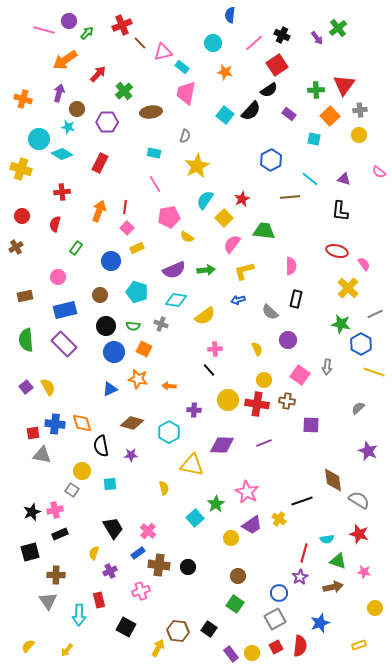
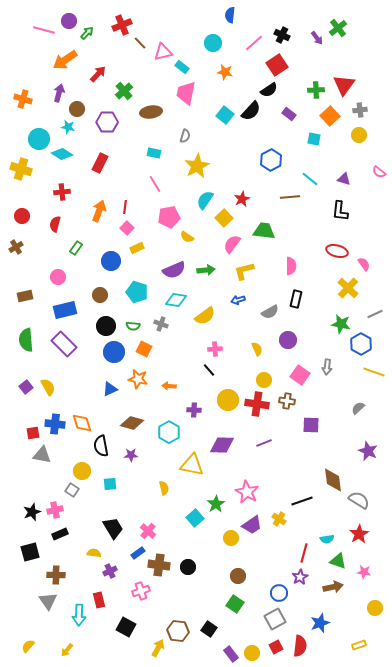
gray semicircle at (270, 312): rotated 72 degrees counterclockwise
red star at (359, 534): rotated 24 degrees clockwise
yellow semicircle at (94, 553): rotated 80 degrees clockwise
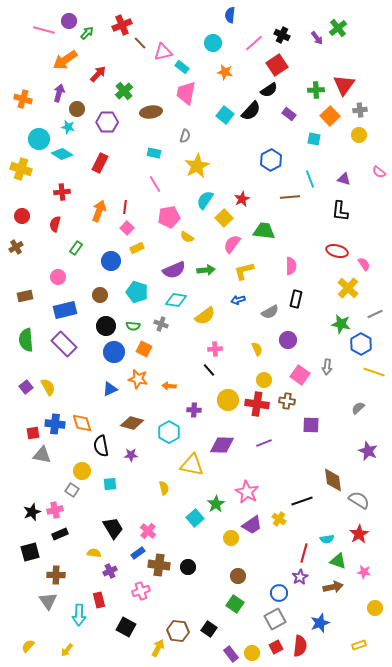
cyan line at (310, 179): rotated 30 degrees clockwise
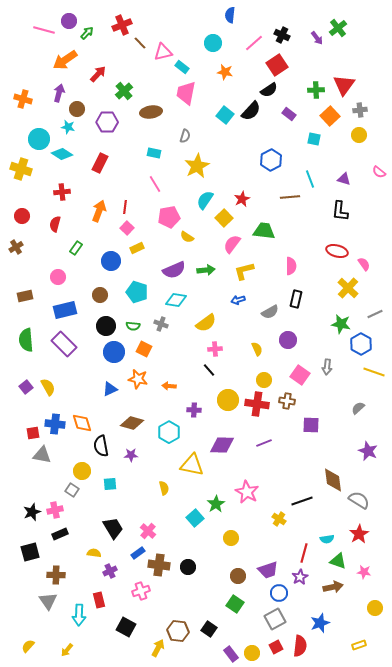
yellow semicircle at (205, 316): moved 1 px right, 7 px down
purple trapezoid at (252, 525): moved 16 px right, 45 px down; rotated 15 degrees clockwise
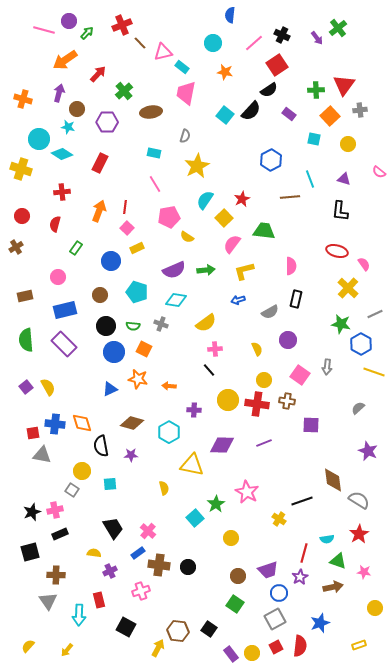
yellow circle at (359, 135): moved 11 px left, 9 px down
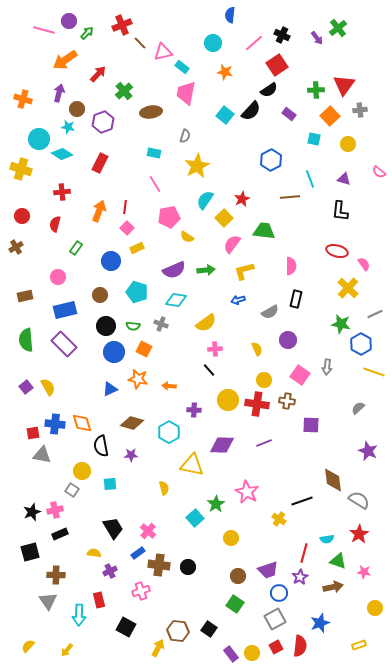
purple hexagon at (107, 122): moved 4 px left; rotated 20 degrees counterclockwise
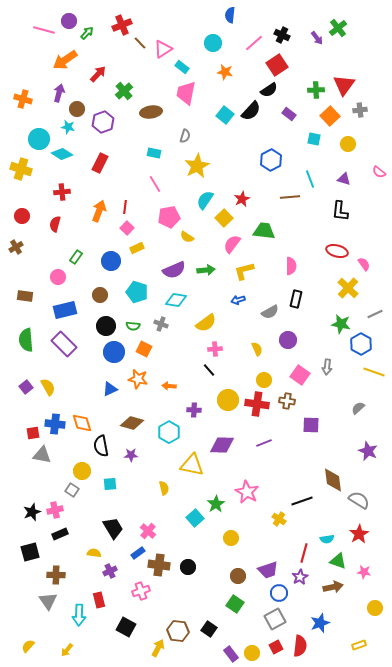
pink triangle at (163, 52): moved 3 px up; rotated 18 degrees counterclockwise
green rectangle at (76, 248): moved 9 px down
brown rectangle at (25, 296): rotated 21 degrees clockwise
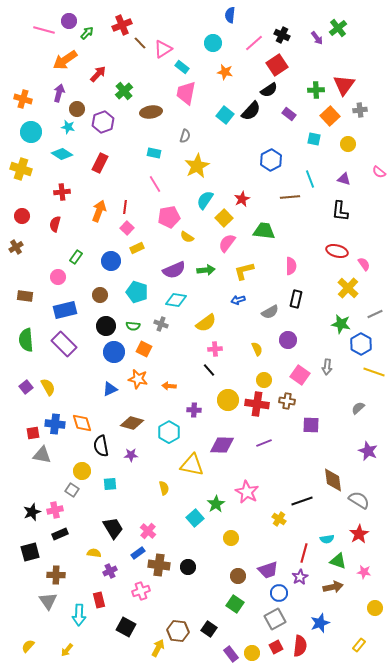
cyan circle at (39, 139): moved 8 px left, 7 px up
pink semicircle at (232, 244): moved 5 px left, 1 px up
yellow rectangle at (359, 645): rotated 32 degrees counterclockwise
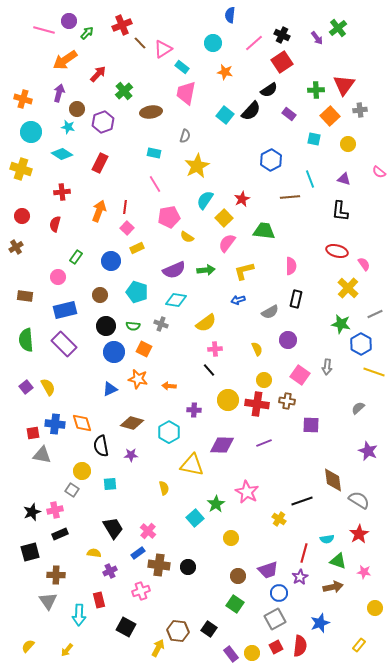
red square at (277, 65): moved 5 px right, 3 px up
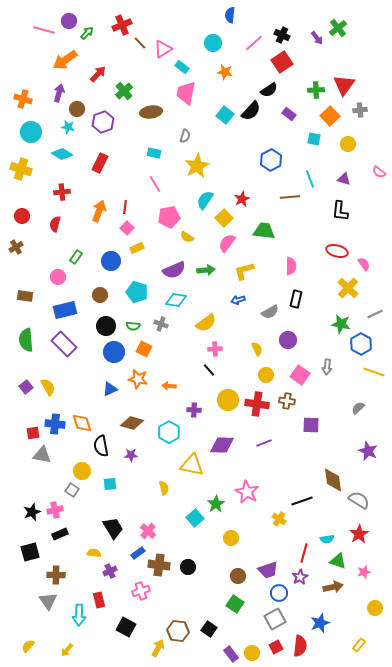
yellow circle at (264, 380): moved 2 px right, 5 px up
pink star at (364, 572): rotated 24 degrees counterclockwise
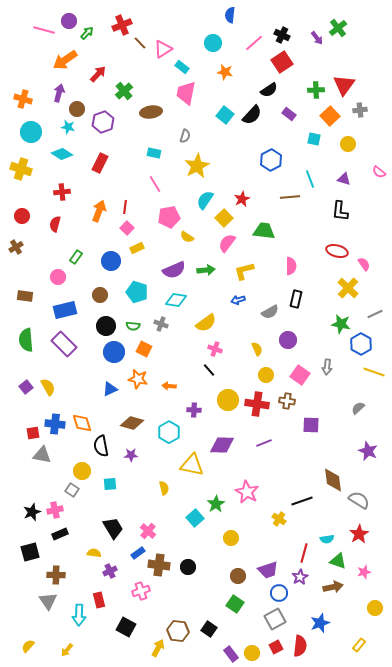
black semicircle at (251, 111): moved 1 px right, 4 px down
pink cross at (215, 349): rotated 24 degrees clockwise
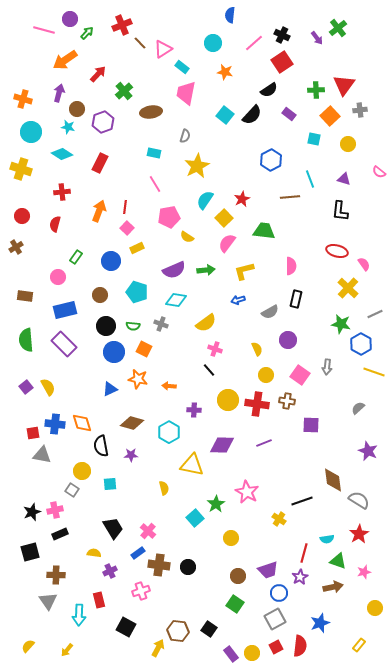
purple circle at (69, 21): moved 1 px right, 2 px up
